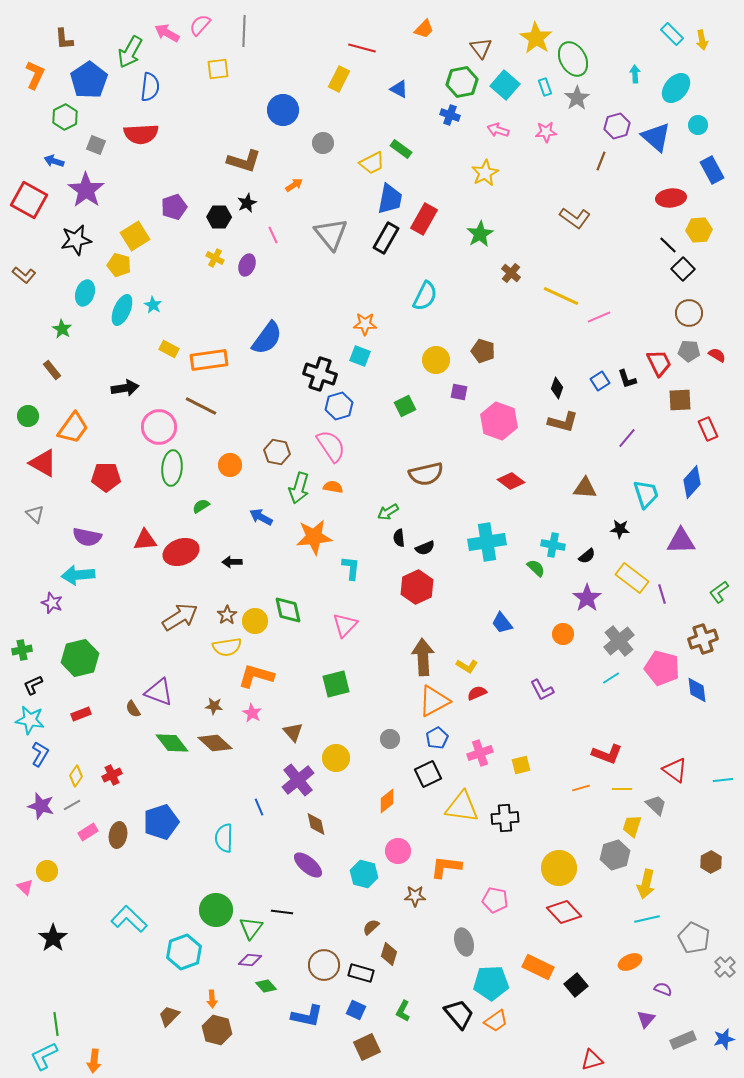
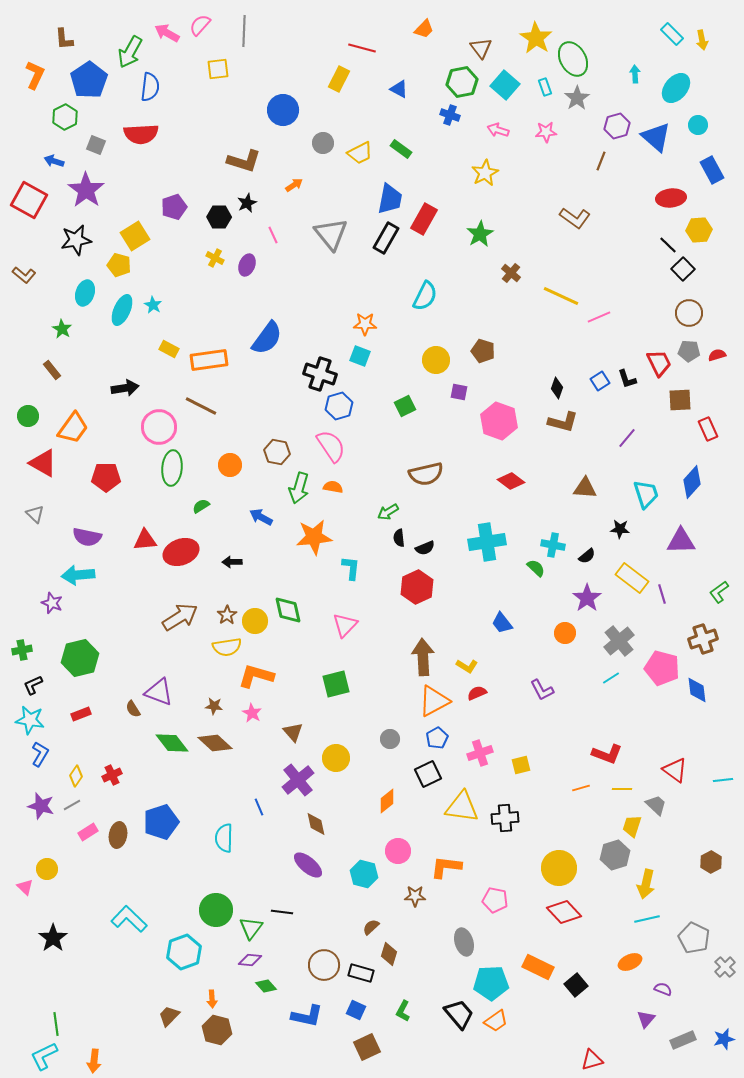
yellow trapezoid at (372, 163): moved 12 px left, 10 px up
red semicircle at (717, 355): rotated 48 degrees counterclockwise
orange circle at (563, 634): moved 2 px right, 1 px up
yellow circle at (47, 871): moved 2 px up
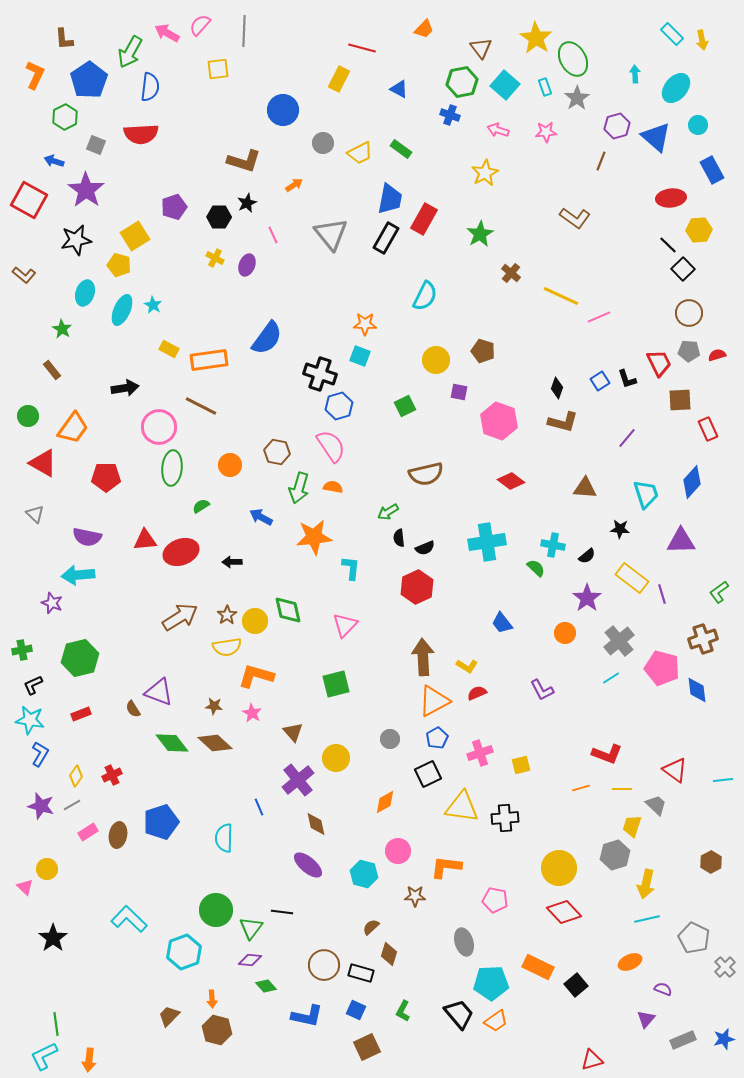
orange diamond at (387, 801): moved 2 px left, 1 px down; rotated 10 degrees clockwise
orange arrow at (94, 1061): moved 5 px left, 1 px up
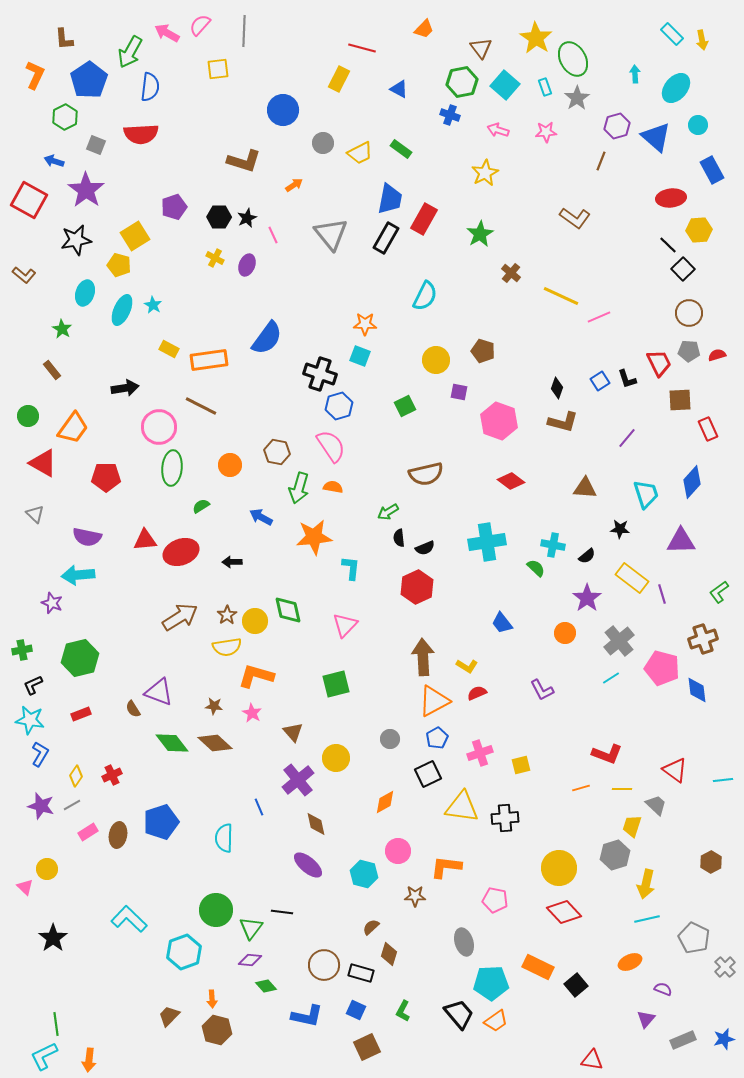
black star at (247, 203): moved 15 px down
red triangle at (592, 1060): rotated 25 degrees clockwise
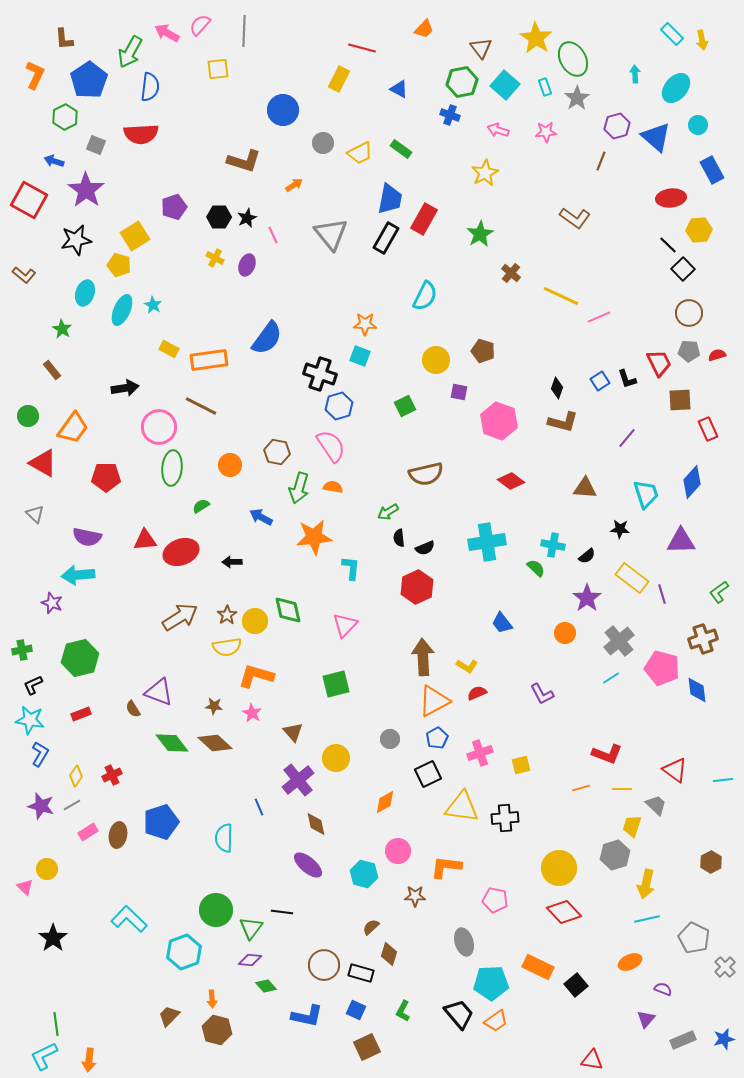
purple L-shape at (542, 690): moved 4 px down
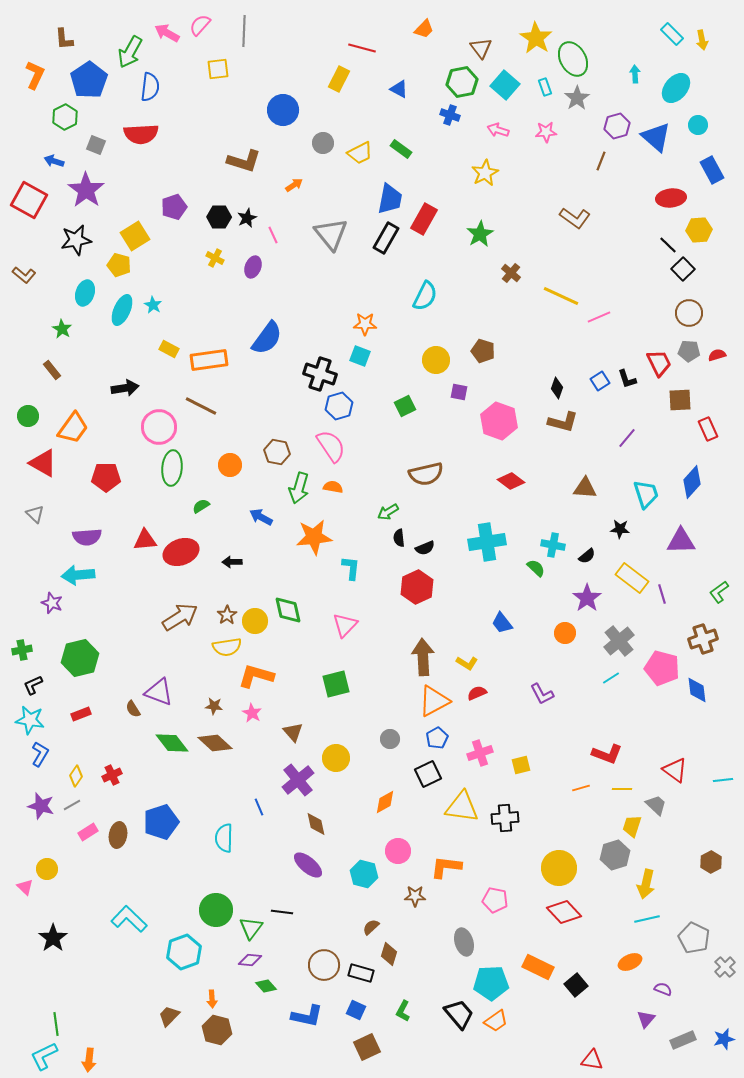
purple ellipse at (247, 265): moved 6 px right, 2 px down
purple semicircle at (87, 537): rotated 16 degrees counterclockwise
yellow L-shape at (467, 666): moved 3 px up
